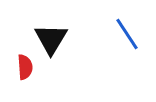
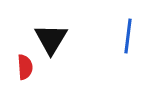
blue line: moved 1 px right, 2 px down; rotated 40 degrees clockwise
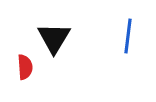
black triangle: moved 3 px right, 1 px up
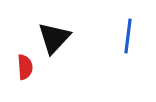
black triangle: rotated 12 degrees clockwise
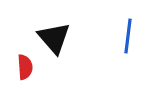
black triangle: rotated 24 degrees counterclockwise
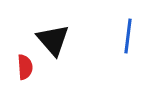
black triangle: moved 1 px left, 2 px down
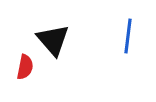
red semicircle: rotated 15 degrees clockwise
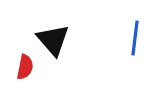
blue line: moved 7 px right, 2 px down
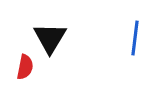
black triangle: moved 3 px left, 2 px up; rotated 12 degrees clockwise
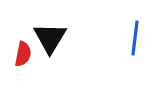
red semicircle: moved 2 px left, 13 px up
